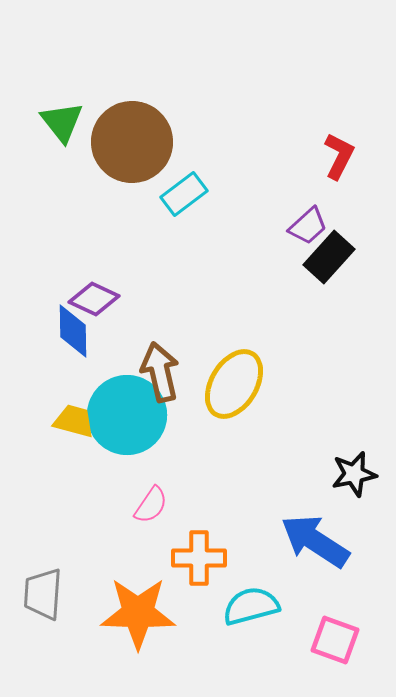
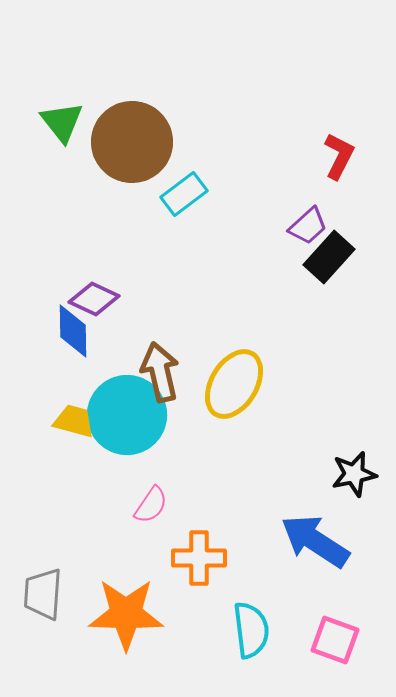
cyan semicircle: moved 24 px down; rotated 98 degrees clockwise
orange star: moved 12 px left, 1 px down
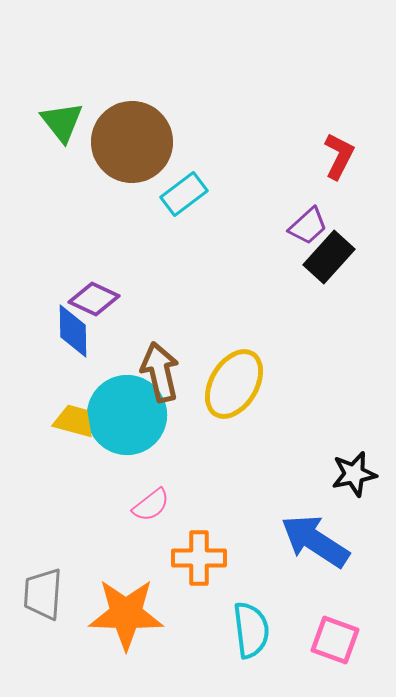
pink semicircle: rotated 18 degrees clockwise
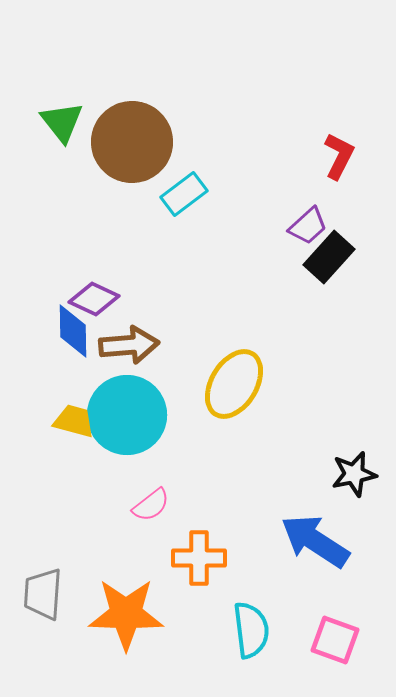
brown arrow: moved 31 px left, 27 px up; rotated 98 degrees clockwise
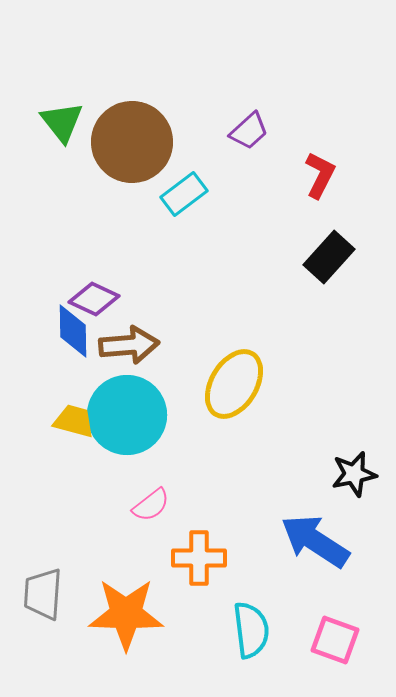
red L-shape: moved 19 px left, 19 px down
purple trapezoid: moved 59 px left, 95 px up
